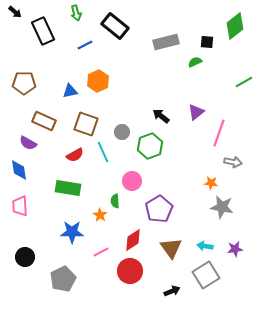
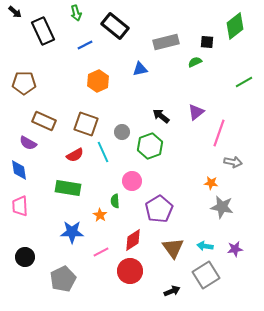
blue triangle at (70, 91): moved 70 px right, 22 px up
brown triangle at (171, 248): moved 2 px right
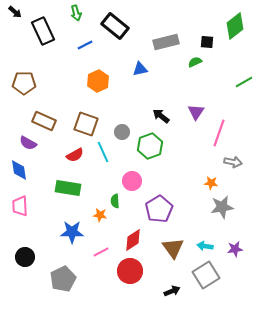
purple triangle at (196, 112): rotated 18 degrees counterclockwise
gray star at (222, 207): rotated 20 degrees counterclockwise
orange star at (100, 215): rotated 24 degrees counterclockwise
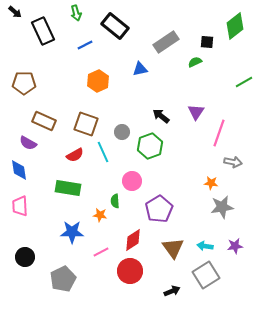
gray rectangle at (166, 42): rotated 20 degrees counterclockwise
purple star at (235, 249): moved 3 px up
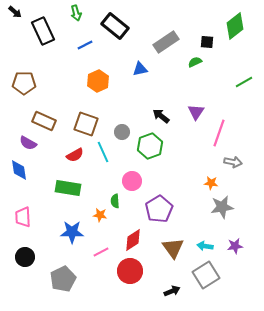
pink trapezoid at (20, 206): moved 3 px right, 11 px down
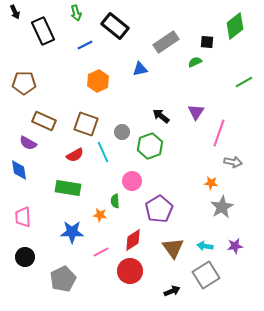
black arrow at (15, 12): rotated 24 degrees clockwise
gray star at (222, 207): rotated 20 degrees counterclockwise
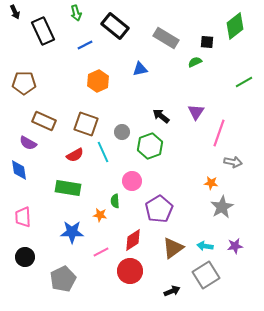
gray rectangle at (166, 42): moved 4 px up; rotated 65 degrees clockwise
brown triangle at (173, 248): rotated 30 degrees clockwise
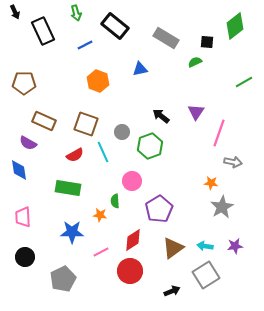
orange hexagon at (98, 81): rotated 15 degrees counterclockwise
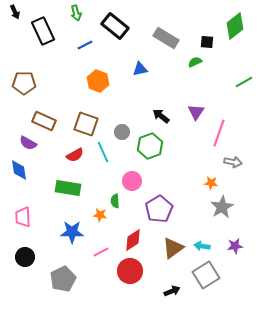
cyan arrow at (205, 246): moved 3 px left
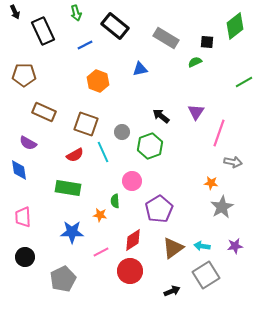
brown pentagon at (24, 83): moved 8 px up
brown rectangle at (44, 121): moved 9 px up
